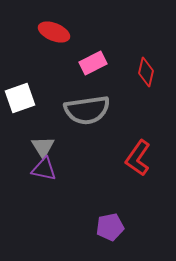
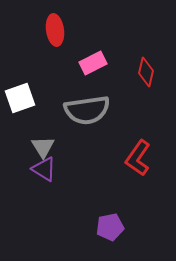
red ellipse: moved 1 px right, 2 px up; rotated 60 degrees clockwise
purple triangle: rotated 20 degrees clockwise
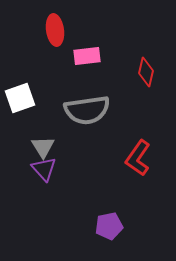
pink rectangle: moved 6 px left, 7 px up; rotated 20 degrees clockwise
purple triangle: rotated 16 degrees clockwise
purple pentagon: moved 1 px left, 1 px up
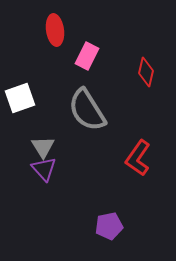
pink rectangle: rotated 56 degrees counterclockwise
gray semicircle: rotated 66 degrees clockwise
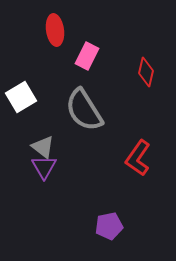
white square: moved 1 px right, 1 px up; rotated 12 degrees counterclockwise
gray semicircle: moved 3 px left
gray triangle: rotated 20 degrees counterclockwise
purple triangle: moved 2 px up; rotated 12 degrees clockwise
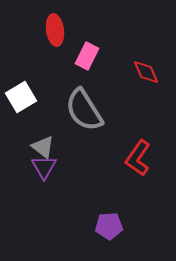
red diamond: rotated 36 degrees counterclockwise
purple pentagon: rotated 8 degrees clockwise
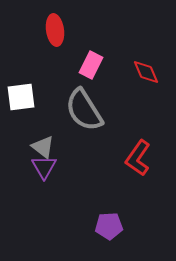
pink rectangle: moved 4 px right, 9 px down
white square: rotated 24 degrees clockwise
